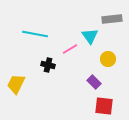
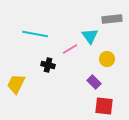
yellow circle: moved 1 px left
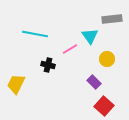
red square: rotated 36 degrees clockwise
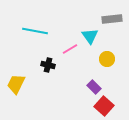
cyan line: moved 3 px up
purple rectangle: moved 5 px down
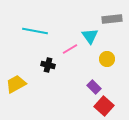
yellow trapezoid: rotated 35 degrees clockwise
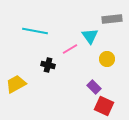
red square: rotated 18 degrees counterclockwise
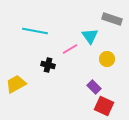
gray rectangle: rotated 24 degrees clockwise
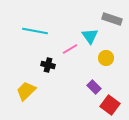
yellow circle: moved 1 px left, 1 px up
yellow trapezoid: moved 10 px right, 7 px down; rotated 15 degrees counterclockwise
red square: moved 6 px right, 1 px up; rotated 12 degrees clockwise
